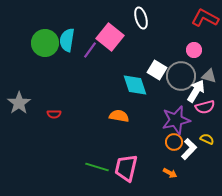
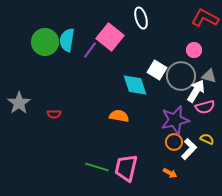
green circle: moved 1 px up
purple star: moved 1 px left
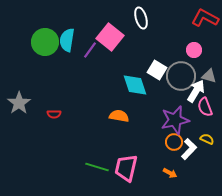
pink semicircle: rotated 84 degrees clockwise
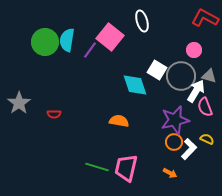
white ellipse: moved 1 px right, 3 px down
orange semicircle: moved 5 px down
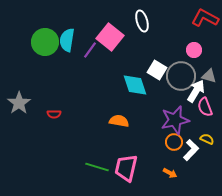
white L-shape: moved 2 px right, 1 px down
